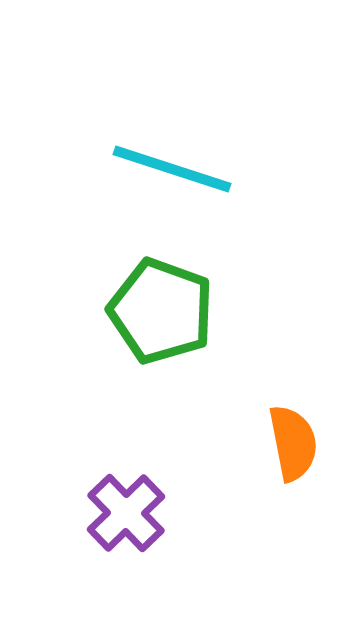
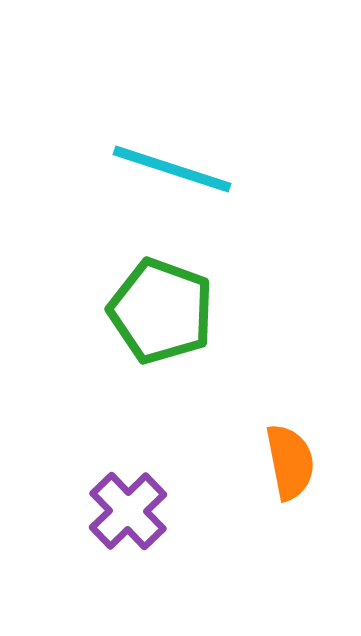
orange semicircle: moved 3 px left, 19 px down
purple cross: moved 2 px right, 2 px up
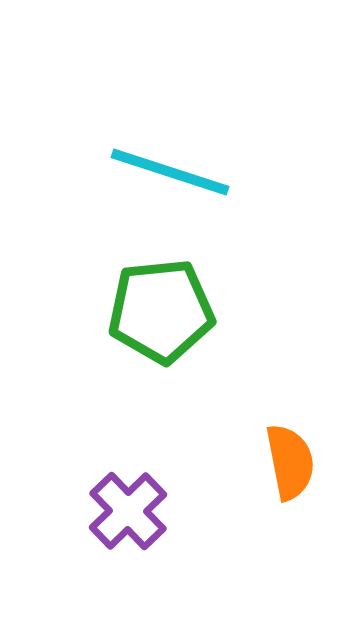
cyan line: moved 2 px left, 3 px down
green pentagon: rotated 26 degrees counterclockwise
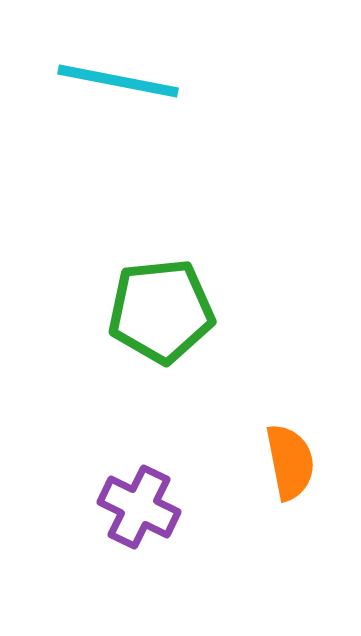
cyan line: moved 52 px left, 91 px up; rotated 7 degrees counterclockwise
purple cross: moved 11 px right, 4 px up; rotated 20 degrees counterclockwise
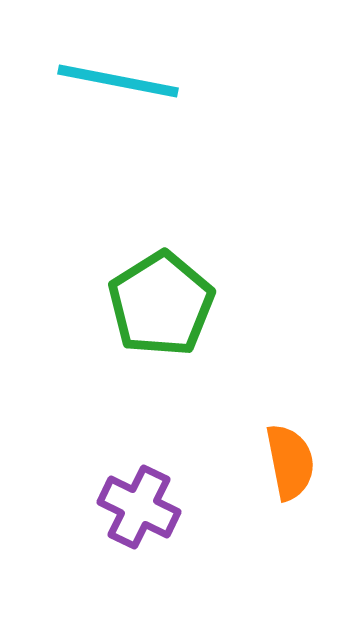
green pentagon: moved 7 px up; rotated 26 degrees counterclockwise
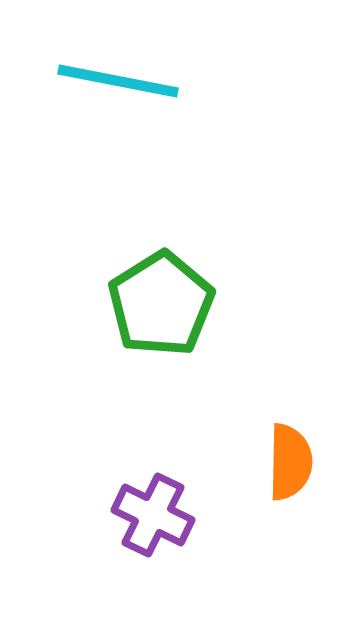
orange semicircle: rotated 12 degrees clockwise
purple cross: moved 14 px right, 8 px down
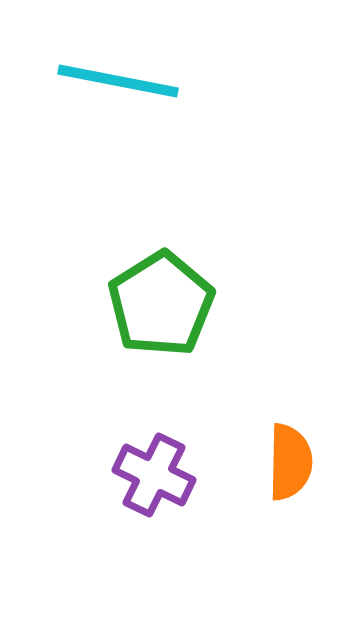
purple cross: moved 1 px right, 40 px up
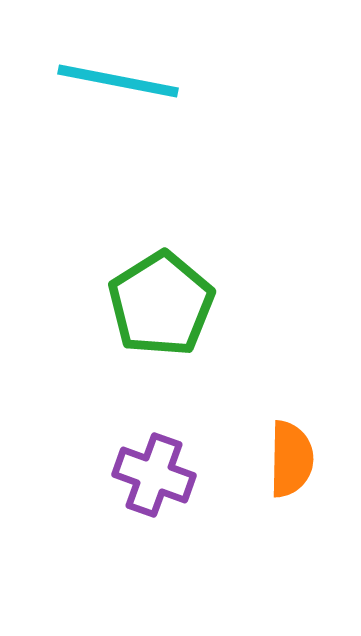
orange semicircle: moved 1 px right, 3 px up
purple cross: rotated 6 degrees counterclockwise
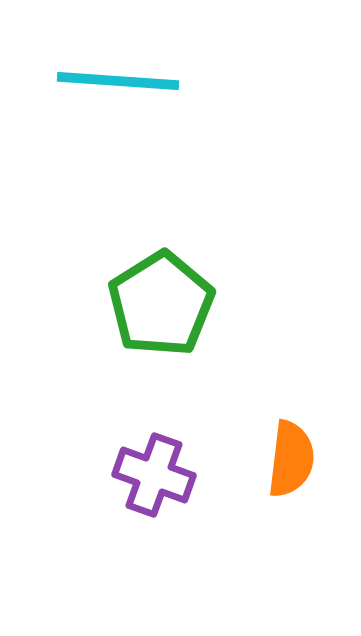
cyan line: rotated 7 degrees counterclockwise
orange semicircle: rotated 6 degrees clockwise
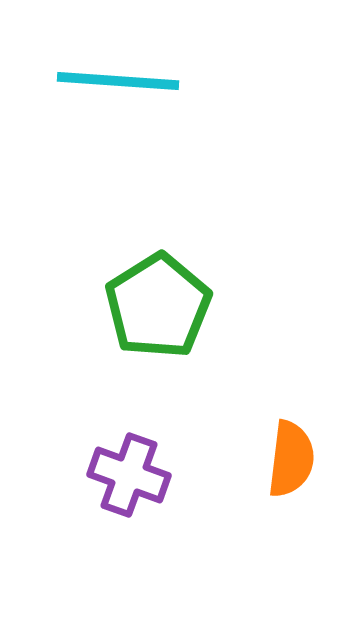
green pentagon: moved 3 px left, 2 px down
purple cross: moved 25 px left
